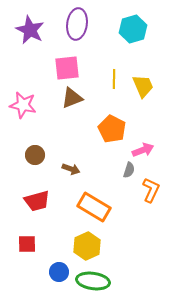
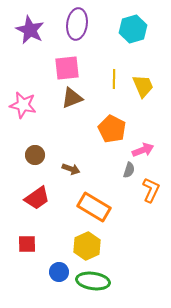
red trapezoid: moved 3 px up; rotated 20 degrees counterclockwise
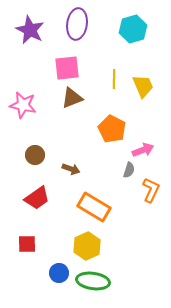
blue circle: moved 1 px down
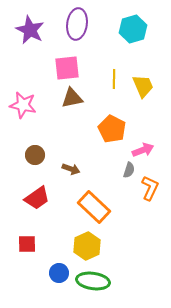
brown triangle: rotated 10 degrees clockwise
orange L-shape: moved 1 px left, 2 px up
orange rectangle: rotated 12 degrees clockwise
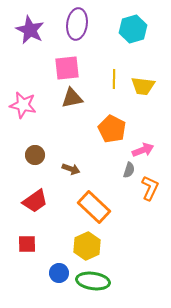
yellow trapezoid: rotated 120 degrees clockwise
red trapezoid: moved 2 px left, 3 px down
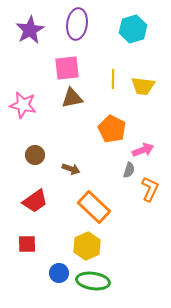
purple star: rotated 16 degrees clockwise
yellow line: moved 1 px left
orange L-shape: moved 1 px down
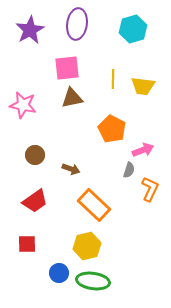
orange rectangle: moved 2 px up
yellow hexagon: rotated 12 degrees clockwise
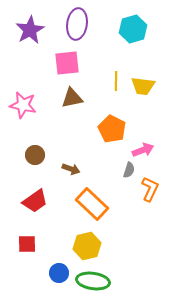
pink square: moved 5 px up
yellow line: moved 3 px right, 2 px down
orange rectangle: moved 2 px left, 1 px up
